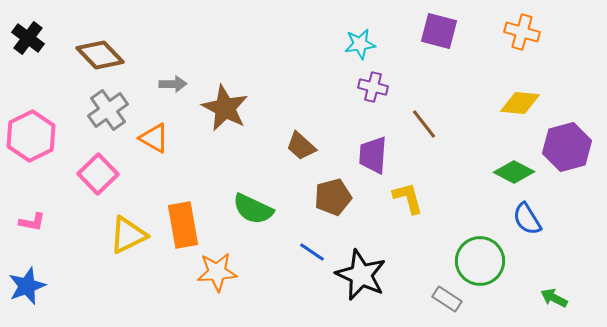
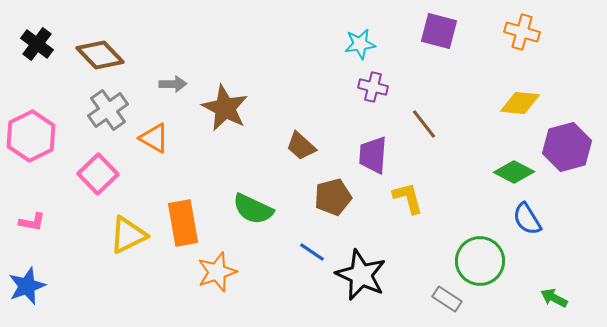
black cross: moved 9 px right, 6 px down
orange rectangle: moved 2 px up
orange star: rotated 15 degrees counterclockwise
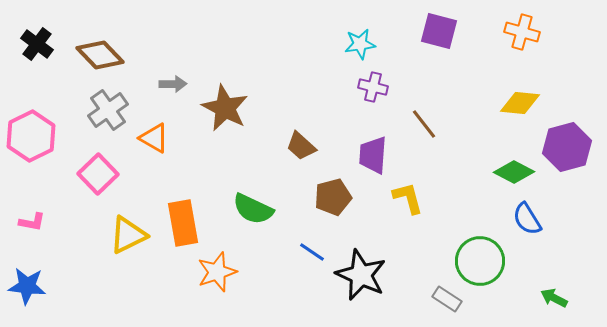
blue star: rotated 27 degrees clockwise
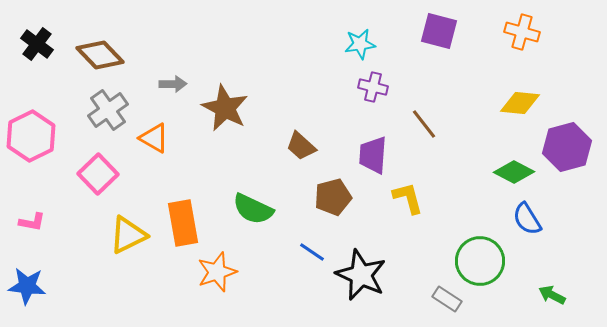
green arrow: moved 2 px left, 3 px up
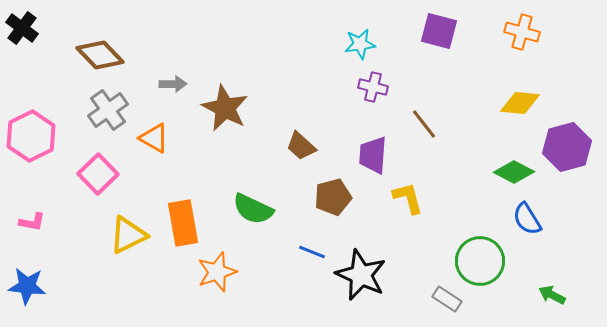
black cross: moved 15 px left, 16 px up
blue line: rotated 12 degrees counterclockwise
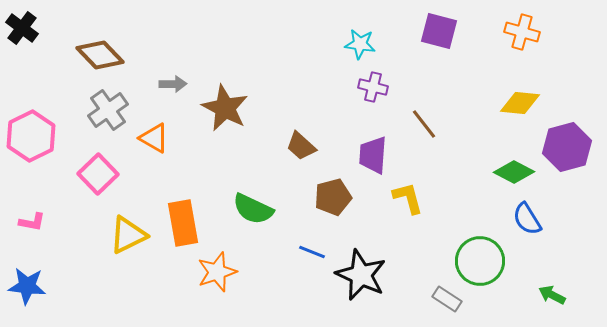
cyan star: rotated 16 degrees clockwise
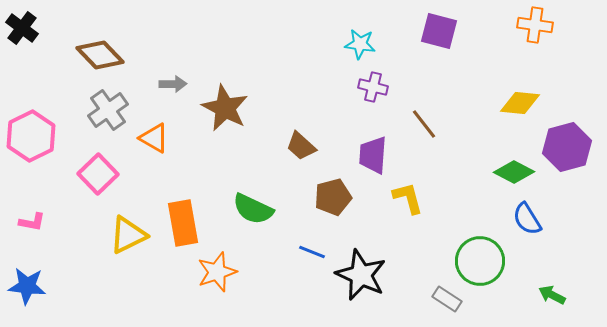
orange cross: moved 13 px right, 7 px up; rotated 8 degrees counterclockwise
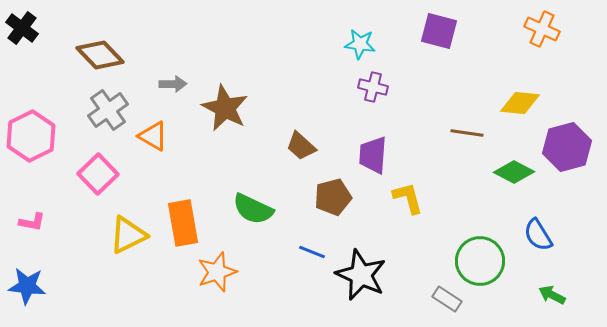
orange cross: moved 7 px right, 4 px down; rotated 16 degrees clockwise
brown line: moved 43 px right, 9 px down; rotated 44 degrees counterclockwise
orange triangle: moved 1 px left, 2 px up
blue semicircle: moved 11 px right, 16 px down
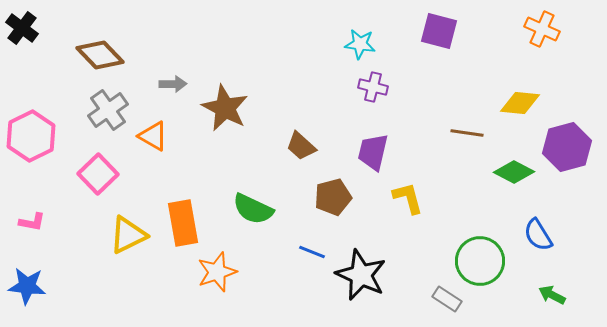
purple trapezoid: moved 3 px up; rotated 9 degrees clockwise
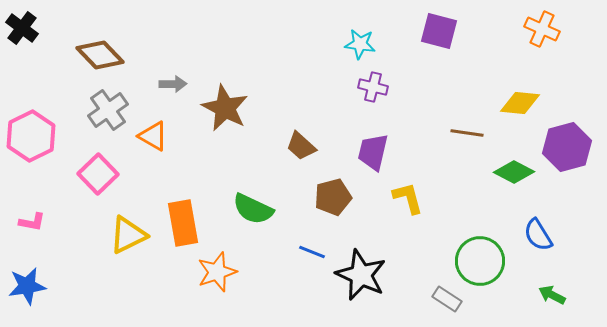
blue star: rotated 15 degrees counterclockwise
